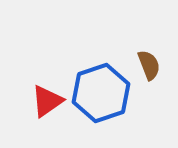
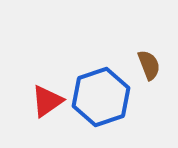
blue hexagon: moved 4 px down
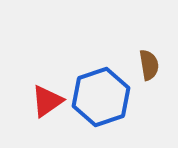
brown semicircle: rotated 12 degrees clockwise
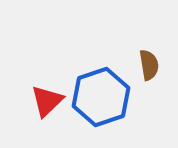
red triangle: rotated 9 degrees counterclockwise
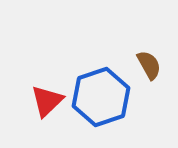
brown semicircle: rotated 20 degrees counterclockwise
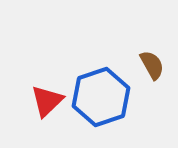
brown semicircle: moved 3 px right
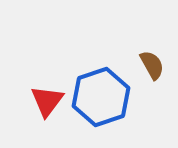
red triangle: rotated 9 degrees counterclockwise
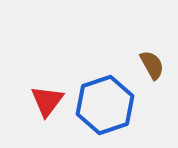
blue hexagon: moved 4 px right, 8 px down
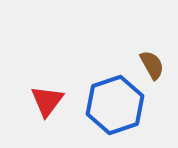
blue hexagon: moved 10 px right
